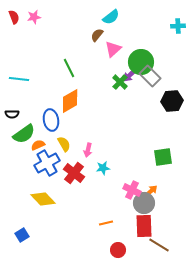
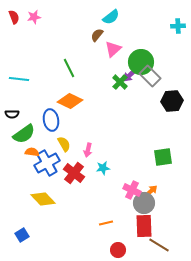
orange diamond: rotated 55 degrees clockwise
orange semicircle: moved 6 px left, 7 px down; rotated 32 degrees clockwise
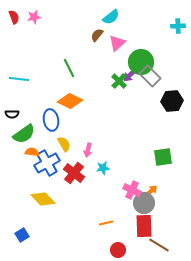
pink triangle: moved 4 px right, 6 px up
green cross: moved 1 px left, 1 px up
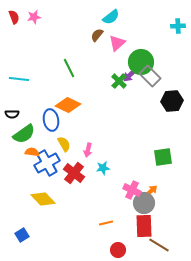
orange diamond: moved 2 px left, 4 px down
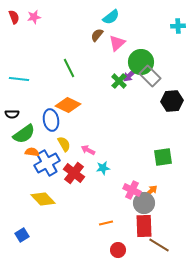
pink arrow: rotated 104 degrees clockwise
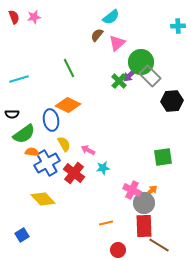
cyan line: rotated 24 degrees counterclockwise
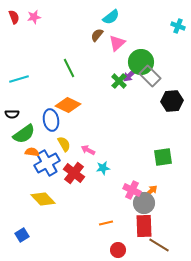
cyan cross: rotated 24 degrees clockwise
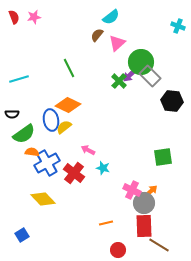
black hexagon: rotated 10 degrees clockwise
yellow semicircle: moved 17 px up; rotated 98 degrees counterclockwise
cyan star: rotated 24 degrees clockwise
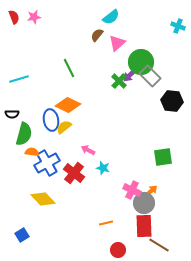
green semicircle: rotated 40 degrees counterclockwise
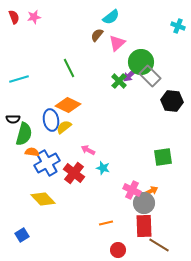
black semicircle: moved 1 px right, 5 px down
orange arrow: rotated 16 degrees clockwise
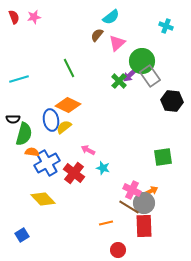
cyan cross: moved 12 px left
green circle: moved 1 px right, 1 px up
gray rectangle: rotated 10 degrees clockwise
brown line: moved 30 px left, 38 px up
